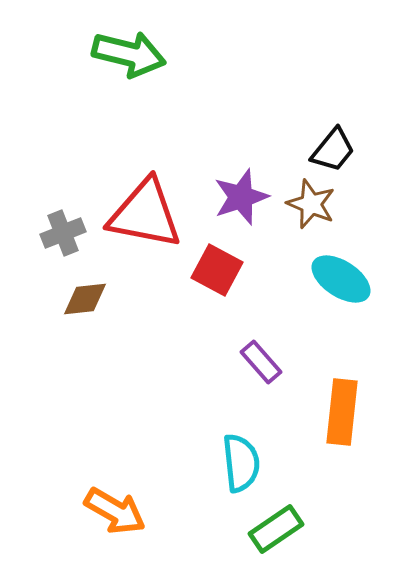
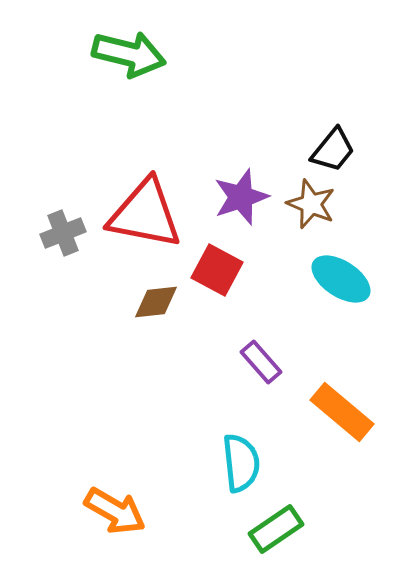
brown diamond: moved 71 px right, 3 px down
orange rectangle: rotated 56 degrees counterclockwise
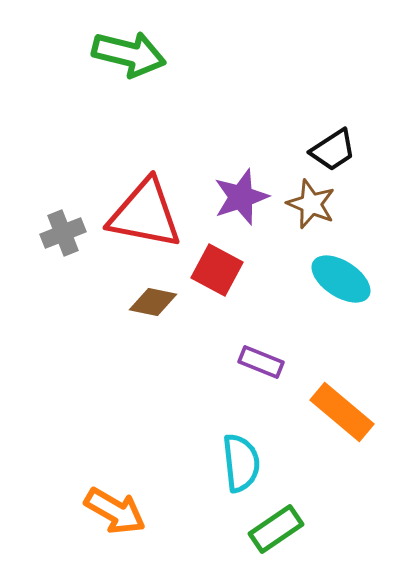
black trapezoid: rotated 18 degrees clockwise
brown diamond: moved 3 px left; rotated 18 degrees clockwise
purple rectangle: rotated 27 degrees counterclockwise
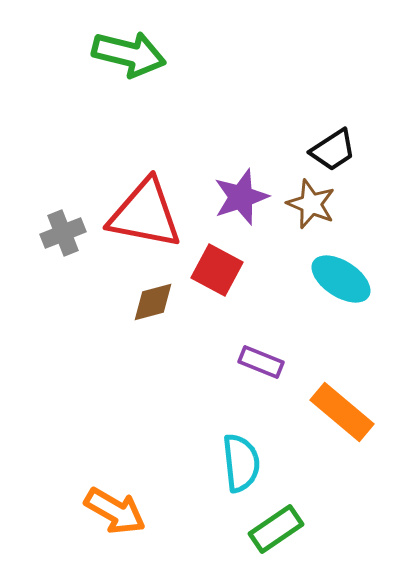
brown diamond: rotated 27 degrees counterclockwise
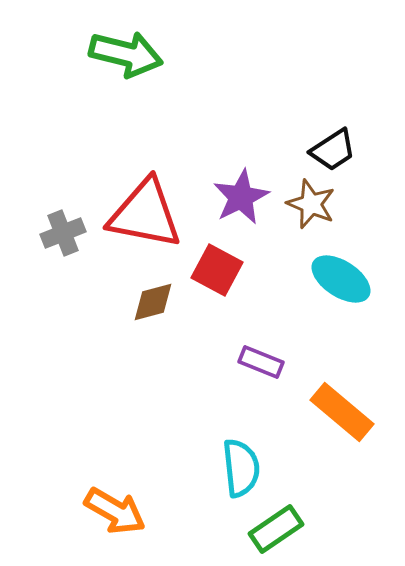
green arrow: moved 3 px left
purple star: rotated 8 degrees counterclockwise
cyan semicircle: moved 5 px down
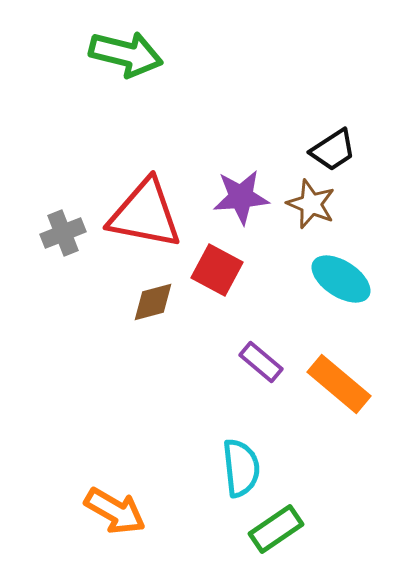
purple star: rotated 22 degrees clockwise
purple rectangle: rotated 18 degrees clockwise
orange rectangle: moved 3 px left, 28 px up
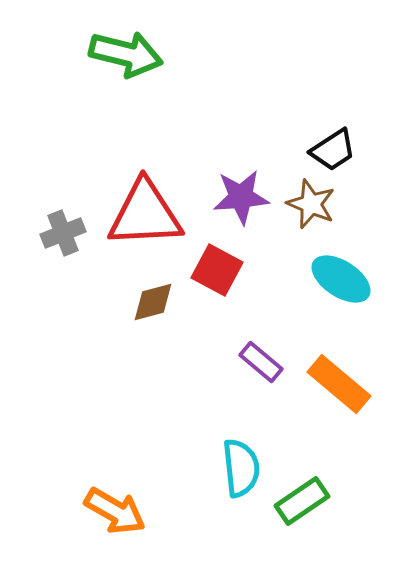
red triangle: rotated 14 degrees counterclockwise
green rectangle: moved 26 px right, 28 px up
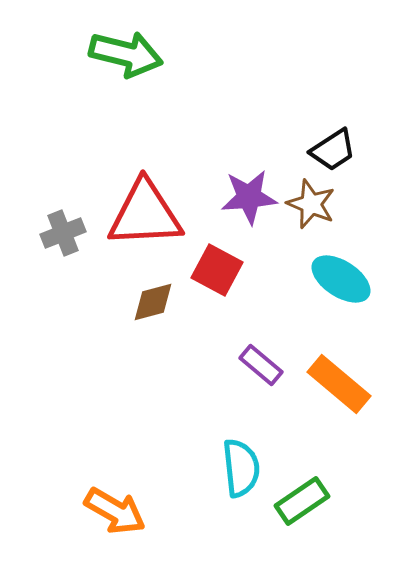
purple star: moved 8 px right
purple rectangle: moved 3 px down
